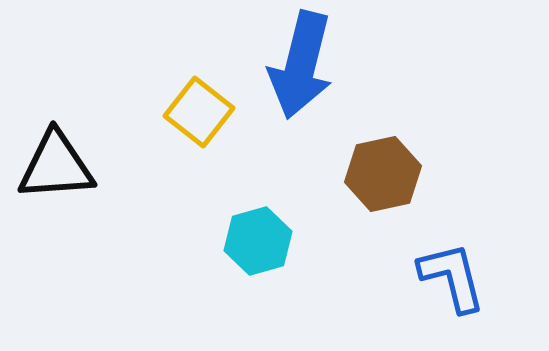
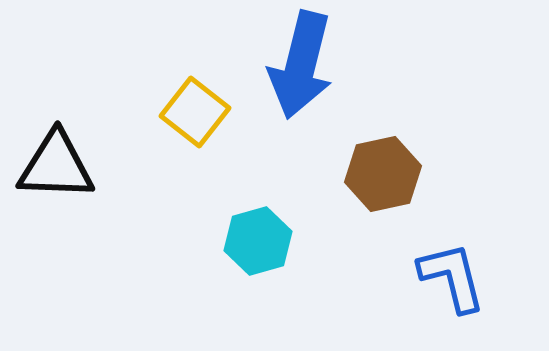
yellow square: moved 4 px left
black triangle: rotated 6 degrees clockwise
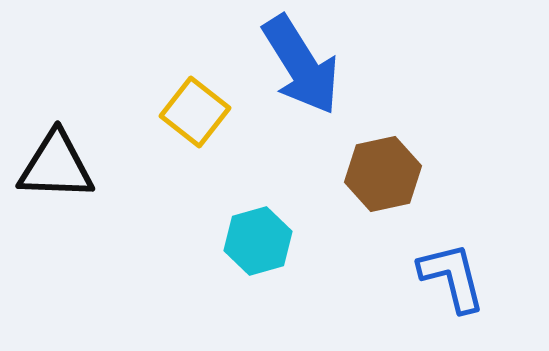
blue arrow: rotated 46 degrees counterclockwise
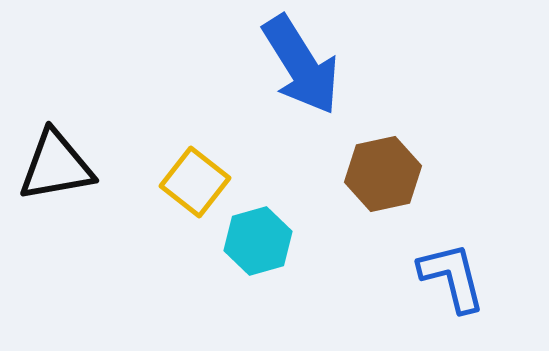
yellow square: moved 70 px down
black triangle: rotated 12 degrees counterclockwise
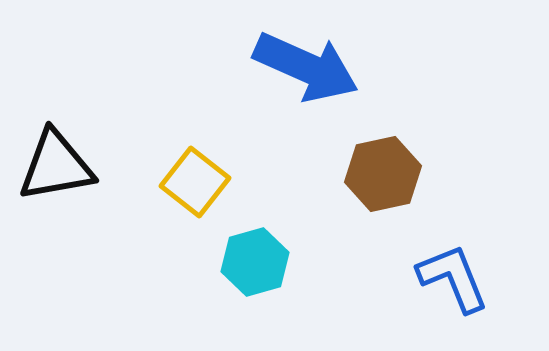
blue arrow: moved 5 px right, 2 px down; rotated 34 degrees counterclockwise
cyan hexagon: moved 3 px left, 21 px down
blue L-shape: moved 1 px right, 1 px down; rotated 8 degrees counterclockwise
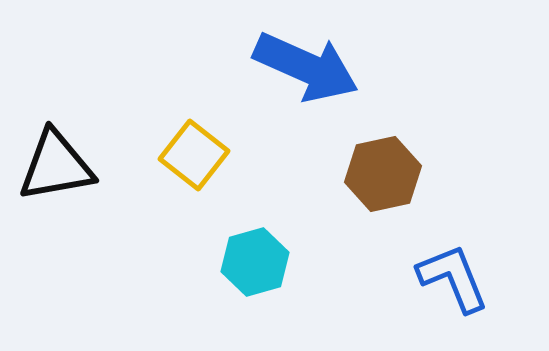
yellow square: moved 1 px left, 27 px up
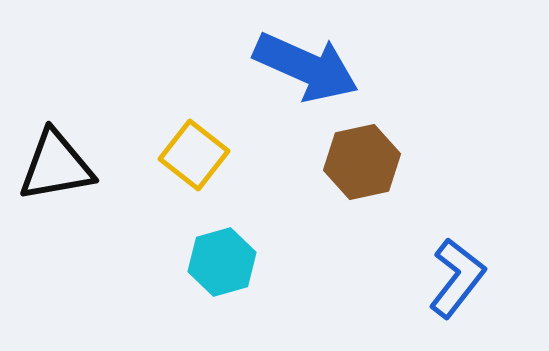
brown hexagon: moved 21 px left, 12 px up
cyan hexagon: moved 33 px left
blue L-shape: moved 4 px right; rotated 60 degrees clockwise
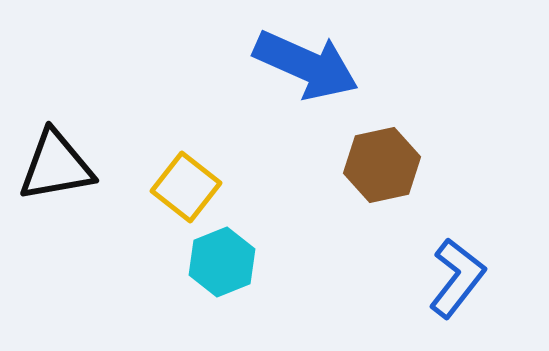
blue arrow: moved 2 px up
yellow square: moved 8 px left, 32 px down
brown hexagon: moved 20 px right, 3 px down
cyan hexagon: rotated 6 degrees counterclockwise
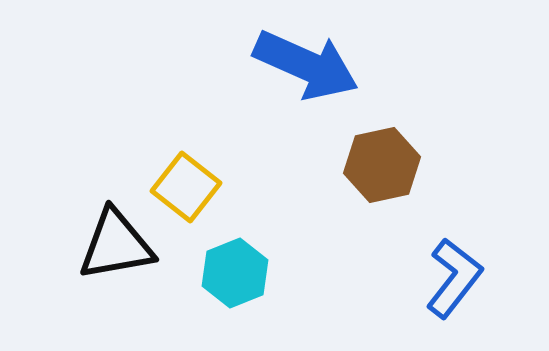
black triangle: moved 60 px right, 79 px down
cyan hexagon: moved 13 px right, 11 px down
blue L-shape: moved 3 px left
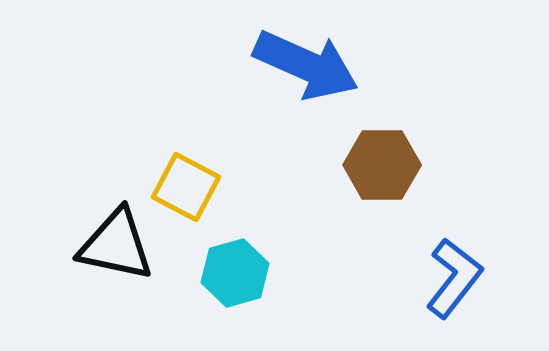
brown hexagon: rotated 12 degrees clockwise
yellow square: rotated 10 degrees counterclockwise
black triangle: rotated 22 degrees clockwise
cyan hexagon: rotated 6 degrees clockwise
